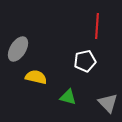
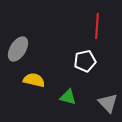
yellow semicircle: moved 2 px left, 3 px down
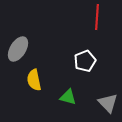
red line: moved 9 px up
white pentagon: rotated 10 degrees counterclockwise
yellow semicircle: rotated 115 degrees counterclockwise
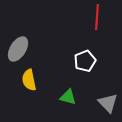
yellow semicircle: moved 5 px left
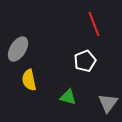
red line: moved 3 px left, 7 px down; rotated 25 degrees counterclockwise
gray triangle: rotated 20 degrees clockwise
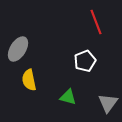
red line: moved 2 px right, 2 px up
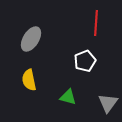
red line: moved 1 px down; rotated 25 degrees clockwise
gray ellipse: moved 13 px right, 10 px up
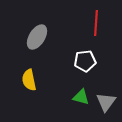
gray ellipse: moved 6 px right, 2 px up
white pentagon: rotated 15 degrees clockwise
green triangle: moved 13 px right
gray triangle: moved 2 px left, 1 px up
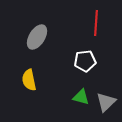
gray triangle: rotated 10 degrees clockwise
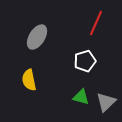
red line: rotated 20 degrees clockwise
white pentagon: rotated 10 degrees counterclockwise
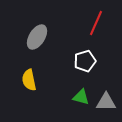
gray triangle: rotated 45 degrees clockwise
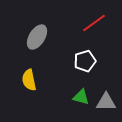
red line: moved 2 px left; rotated 30 degrees clockwise
